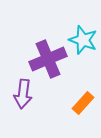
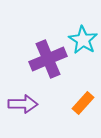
cyan star: rotated 12 degrees clockwise
purple arrow: moved 10 px down; rotated 96 degrees counterclockwise
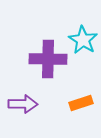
purple cross: rotated 24 degrees clockwise
orange rectangle: moved 2 px left; rotated 30 degrees clockwise
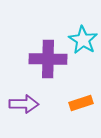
purple arrow: moved 1 px right
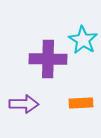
orange rectangle: rotated 15 degrees clockwise
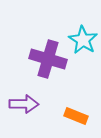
purple cross: rotated 15 degrees clockwise
orange rectangle: moved 5 px left, 13 px down; rotated 25 degrees clockwise
